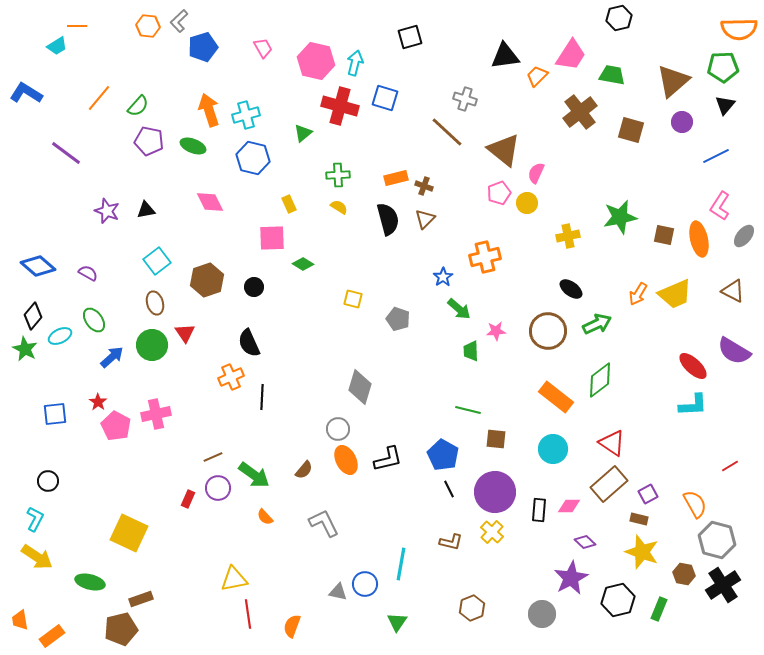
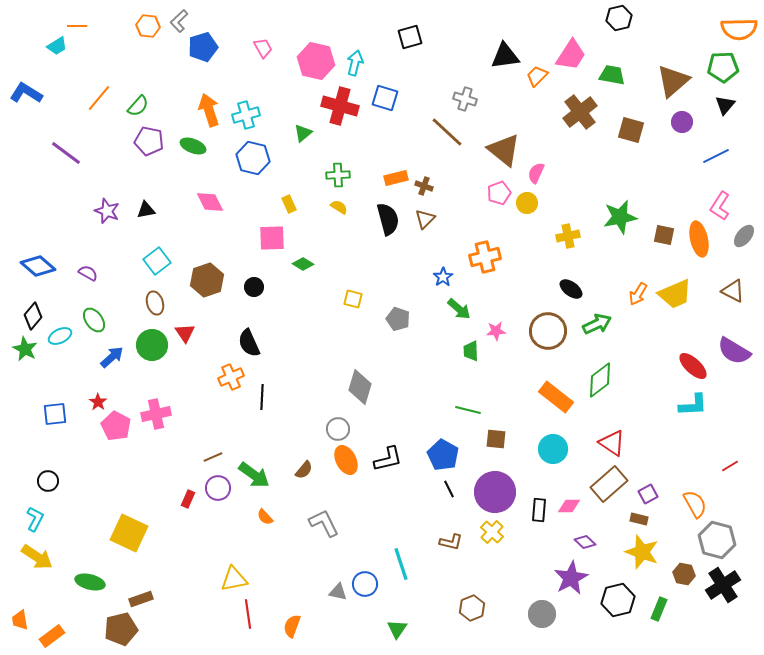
cyan line at (401, 564): rotated 28 degrees counterclockwise
green triangle at (397, 622): moved 7 px down
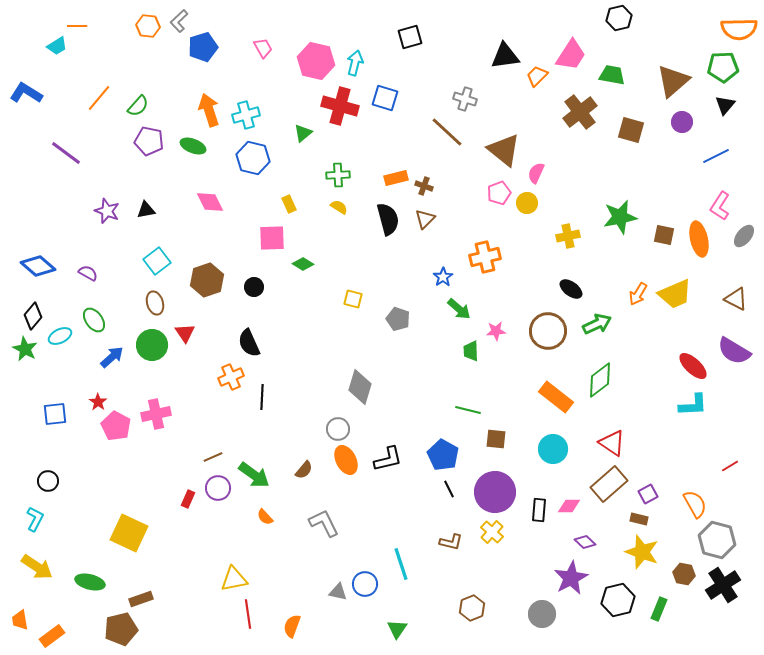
brown triangle at (733, 291): moved 3 px right, 8 px down
yellow arrow at (37, 557): moved 10 px down
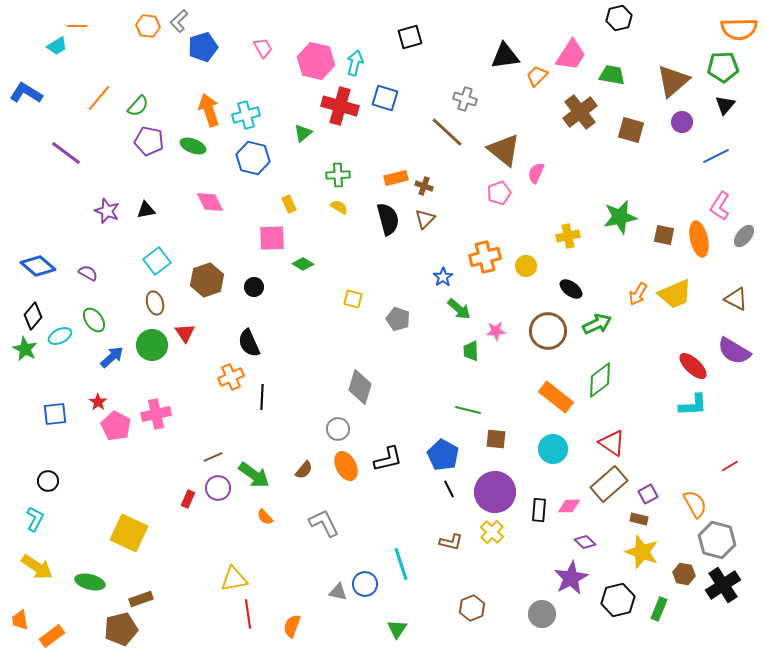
yellow circle at (527, 203): moved 1 px left, 63 px down
orange ellipse at (346, 460): moved 6 px down
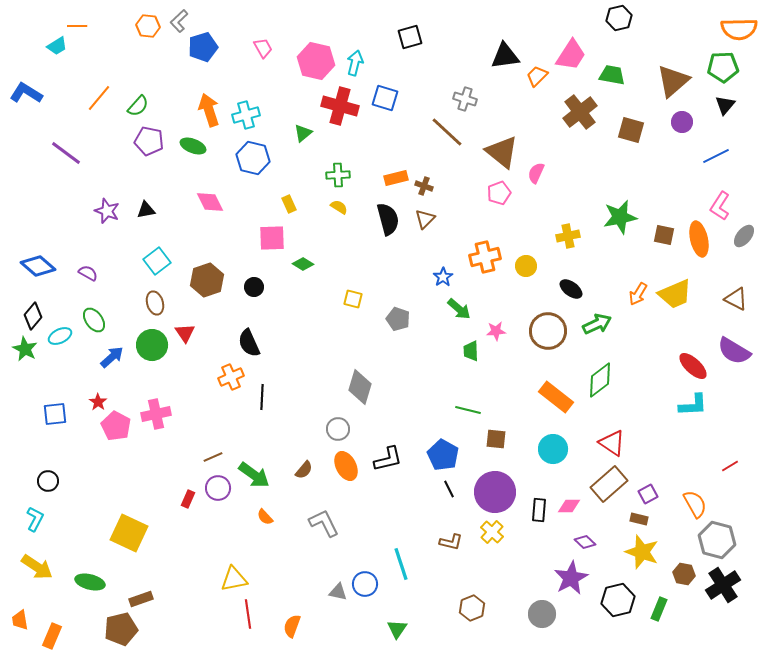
brown triangle at (504, 150): moved 2 px left, 2 px down
orange rectangle at (52, 636): rotated 30 degrees counterclockwise
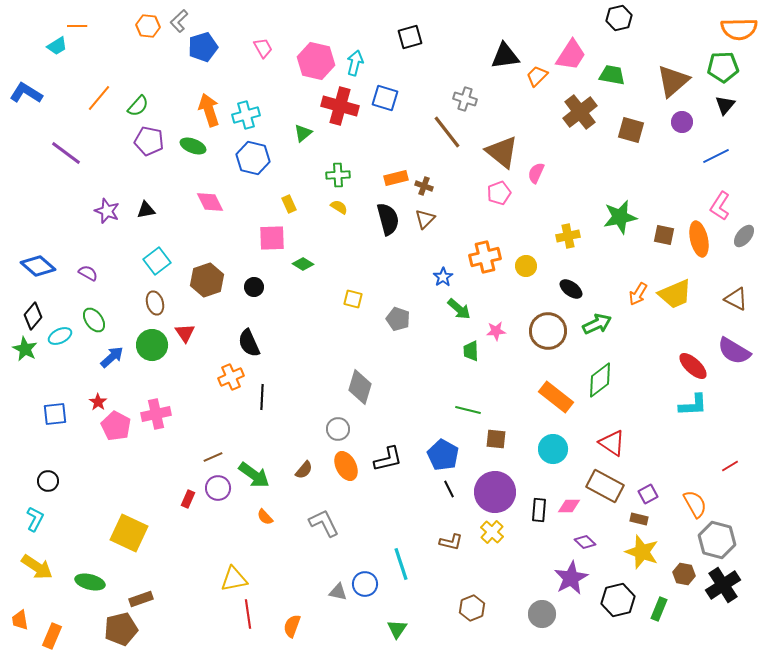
brown line at (447, 132): rotated 9 degrees clockwise
brown rectangle at (609, 484): moved 4 px left, 2 px down; rotated 69 degrees clockwise
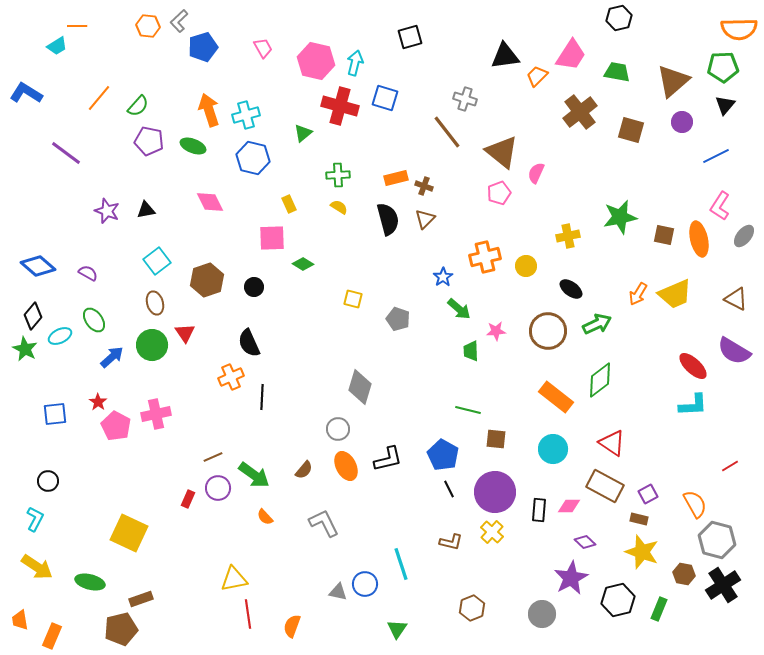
green trapezoid at (612, 75): moved 5 px right, 3 px up
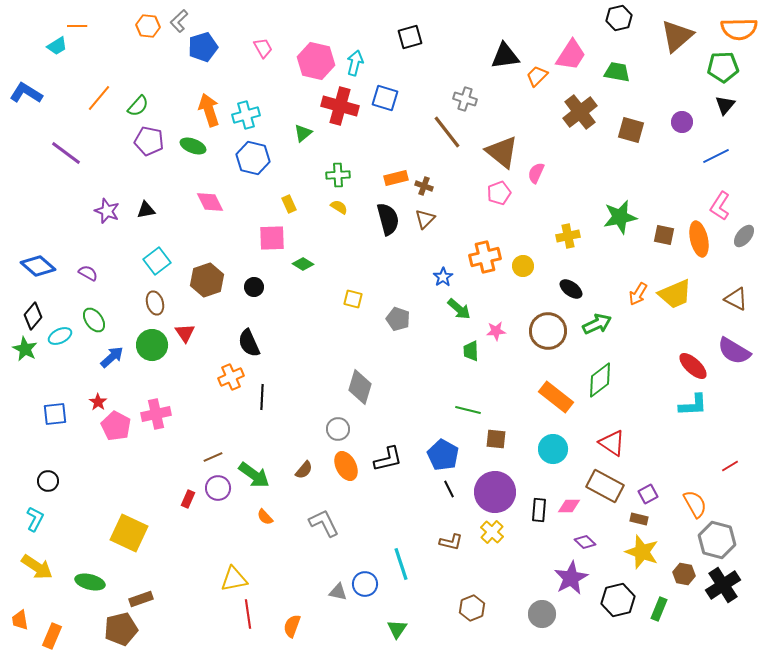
brown triangle at (673, 81): moved 4 px right, 45 px up
yellow circle at (526, 266): moved 3 px left
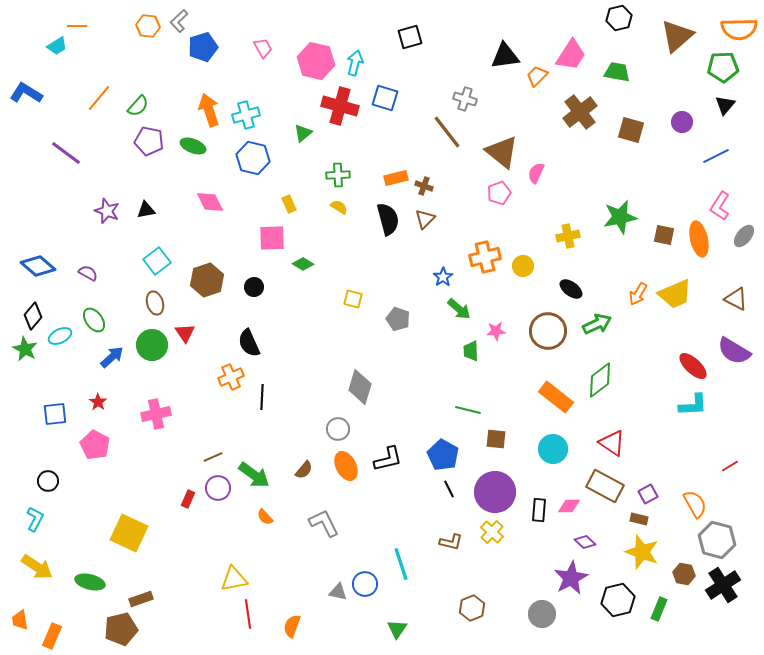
pink pentagon at (116, 426): moved 21 px left, 19 px down
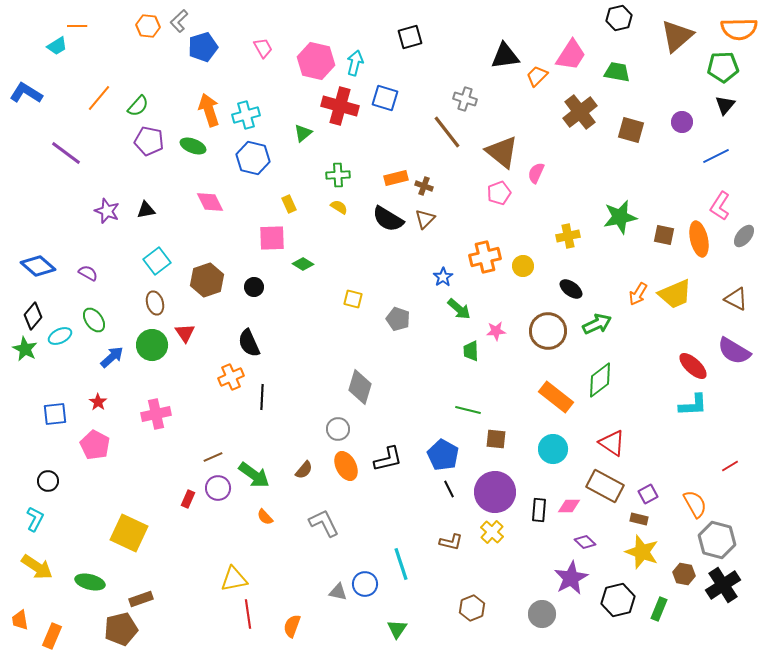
black semicircle at (388, 219): rotated 136 degrees clockwise
